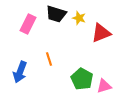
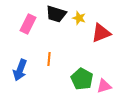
orange line: rotated 24 degrees clockwise
blue arrow: moved 2 px up
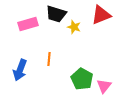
yellow star: moved 5 px left, 9 px down
pink rectangle: rotated 48 degrees clockwise
red triangle: moved 18 px up
pink triangle: rotated 35 degrees counterclockwise
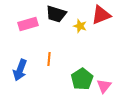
yellow star: moved 6 px right, 1 px up
green pentagon: rotated 10 degrees clockwise
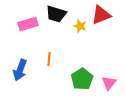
pink triangle: moved 5 px right, 3 px up
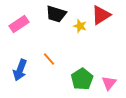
red triangle: rotated 10 degrees counterclockwise
pink rectangle: moved 9 px left; rotated 18 degrees counterclockwise
orange line: rotated 48 degrees counterclockwise
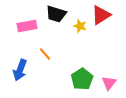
pink rectangle: moved 8 px right, 2 px down; rotated 24 degrees clockwise
orange line: moved 4 px left, 5 px up
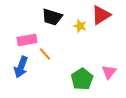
black trapezoid: moved 4 px left, 3 px down
pink rectangle: moved 14 px down
blue arrow: moved 1 px right, 3 px up
pink triangle: moved 11 px up
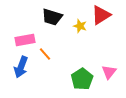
pink rectangle: moved 2 px left
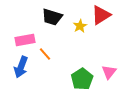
yellow star: rotated 24 degrees clockwise
